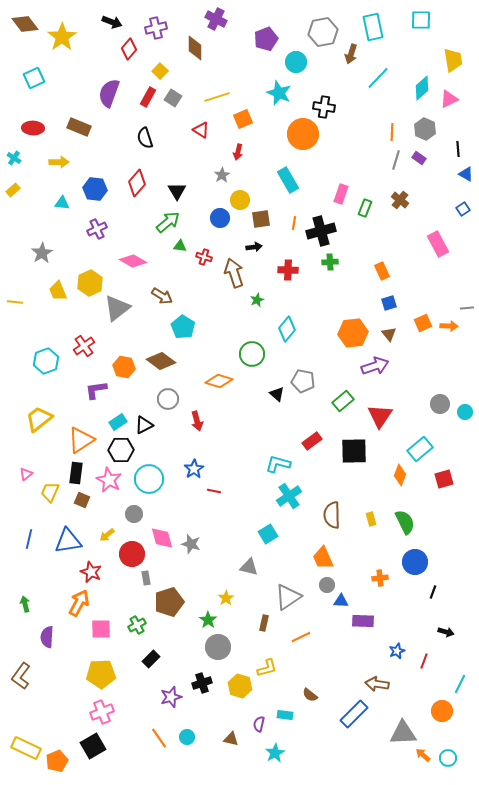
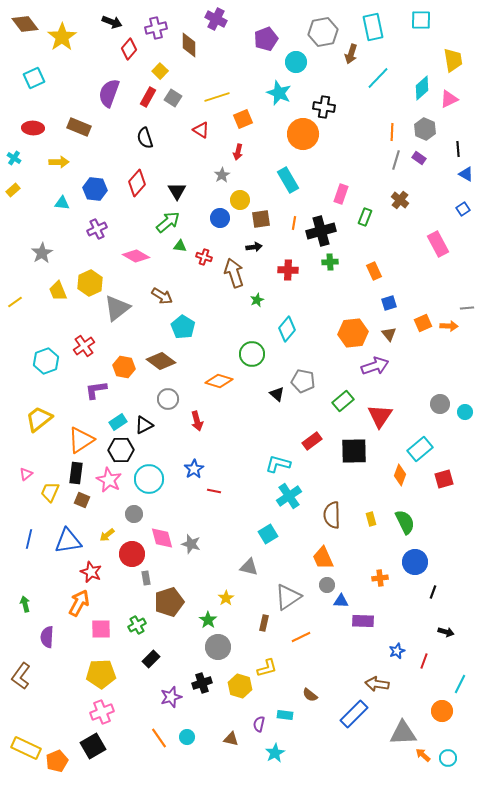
brown diamond at (195, 48): moved 6 px left, 3 px up
green rectangle at (365, 208): moved 9 px down
pink diamond at (133, 261): moved 3 px right, 5 px up
orange rectangle at (382, 271): moved 8 px left
yellow line at (15, 302): rotated 42 degrees counterclockwise
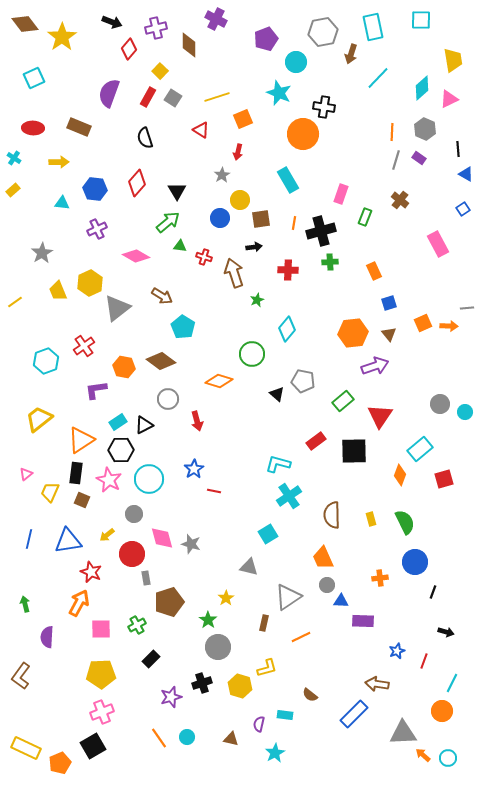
red rectangle at (312, 441): moved 4 px right
cyan line at (460, 684): moved 8 px left, 1 px up
orange pentagon at (57, 761): moved 3 px right, 2 px down
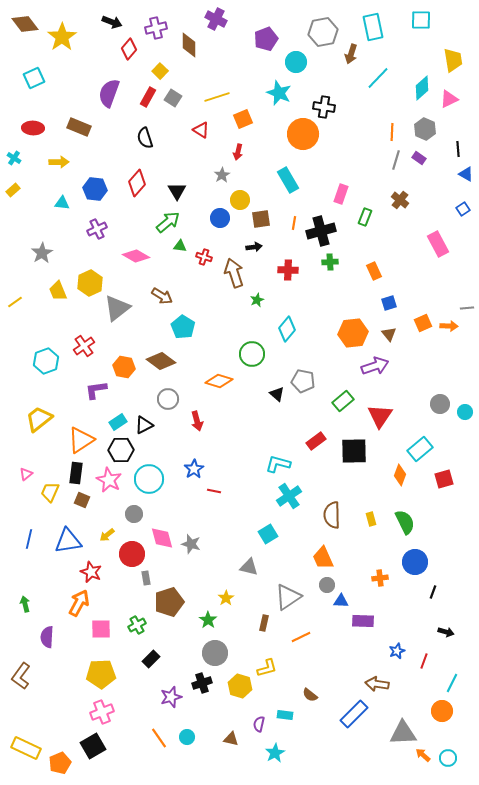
gray circle at (218, 647): moved 3 px left, 6 px down
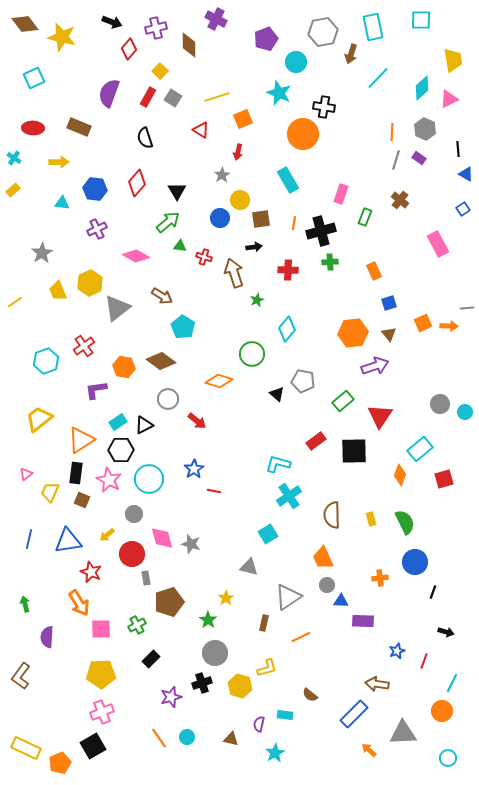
yellow star at (62, 37): rotated 24 degrees counterclockwise
red arrow at (197, 421): rotated 36 degrees counterclockwise
orange arrow at (79, 603): rotated 120 degrees clockwise
orange arrow at (423, 755): moved 54 px left, 5 px up
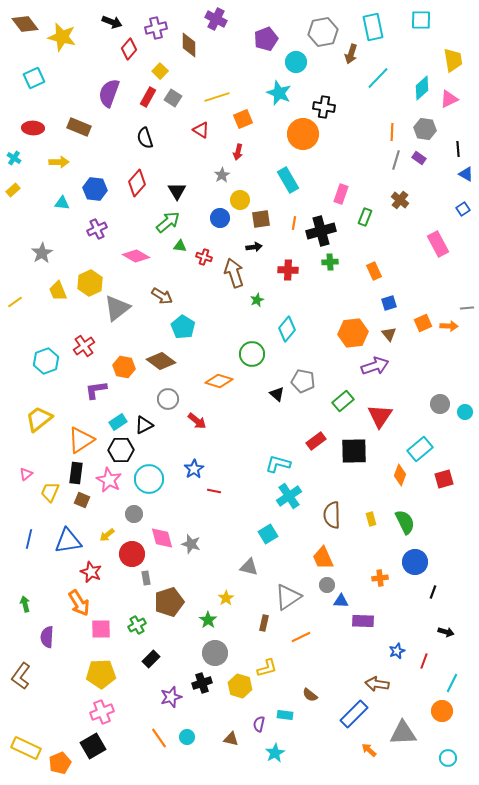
gray hexagon at (425, 129): rotated 15 degrees counterclockwise
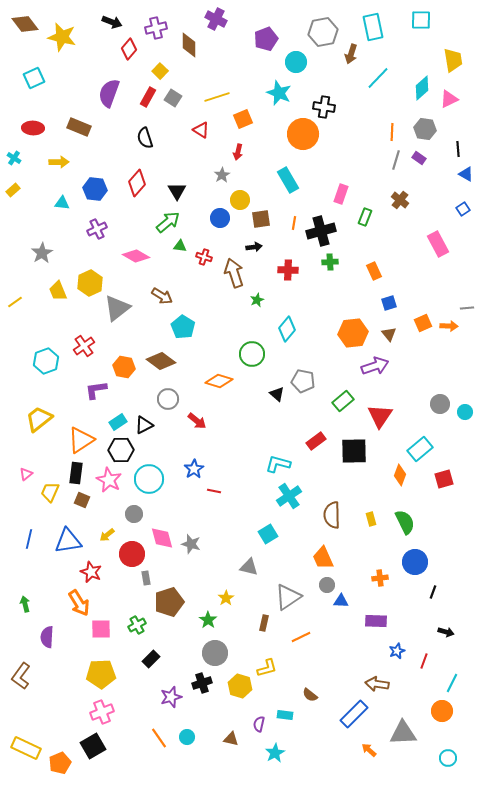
purple rectangle at (363, 621): moved 13 px right
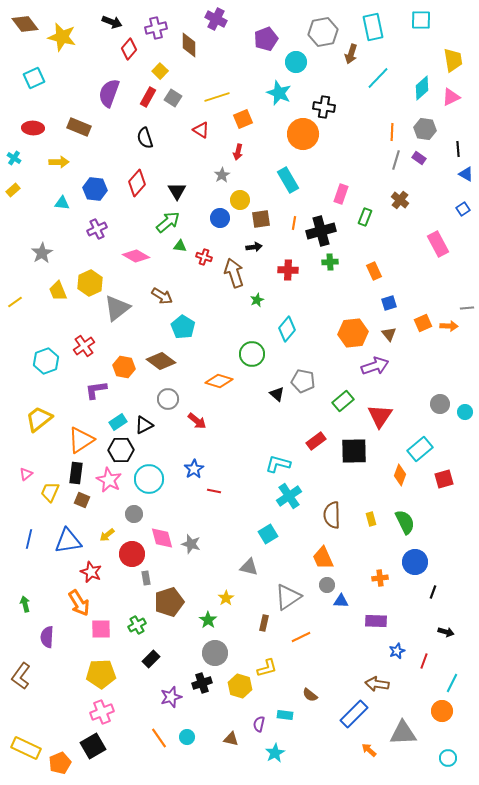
pink triangle at (449, 99): moved 2 px right, 2 px up
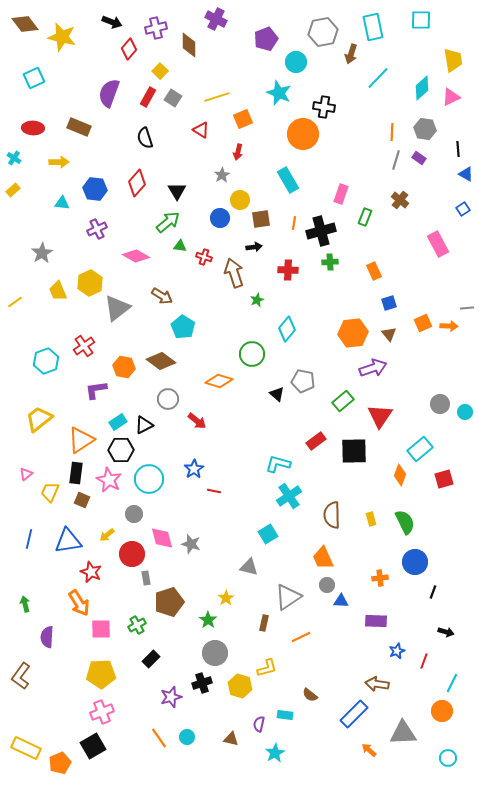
purple arrow at (375, 366): moved 2 px left, 2 px down
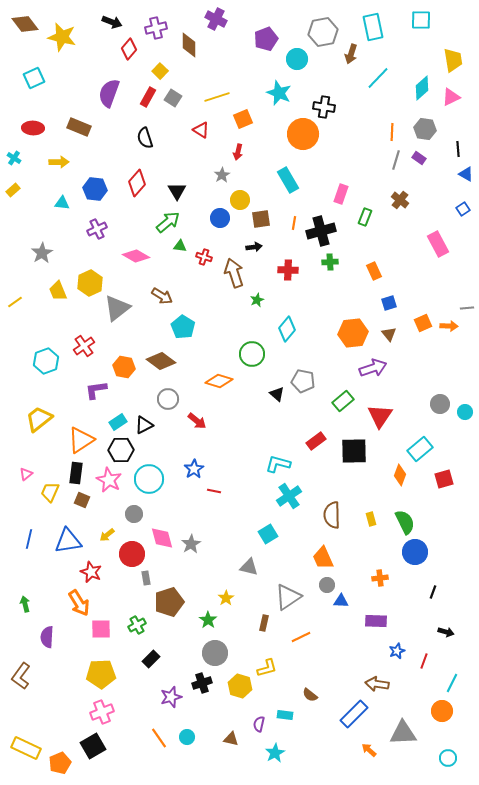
cyan circle at (296, 62): moved 1 px right, 3 px up
gray star at (191, 544): rotated 24 degrees clockwise
blue circle at (415, 562): moved 10 px up
